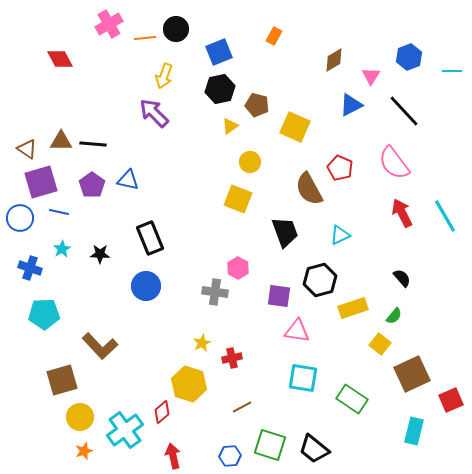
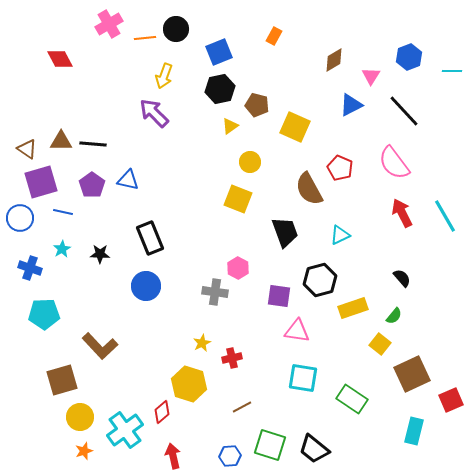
blue line at (59, 212): moved 4 px right
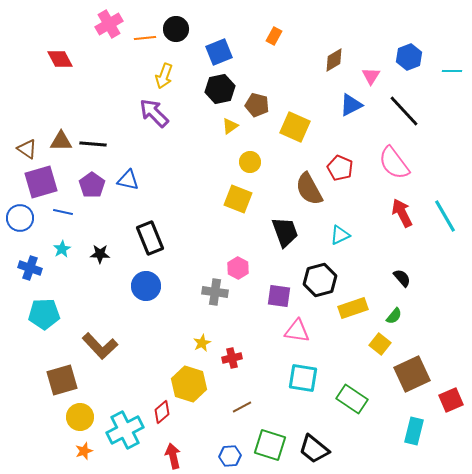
cyan cross at (125, 430): rotated 9 degrees clockwise
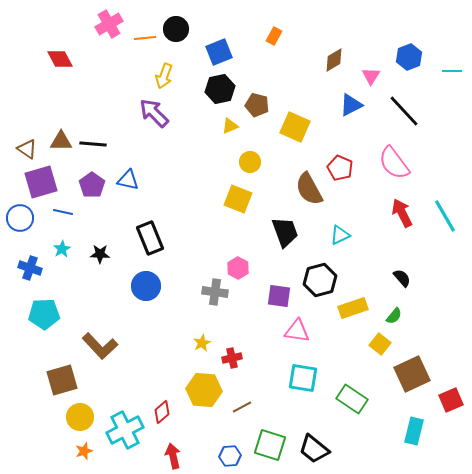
yellow triangle at (230, 126): rotated 12 degrees clockwise
yellow hexagon at (189, 384): moved 15 px right, 6 px down; rotated 12 degrees counterclockwise
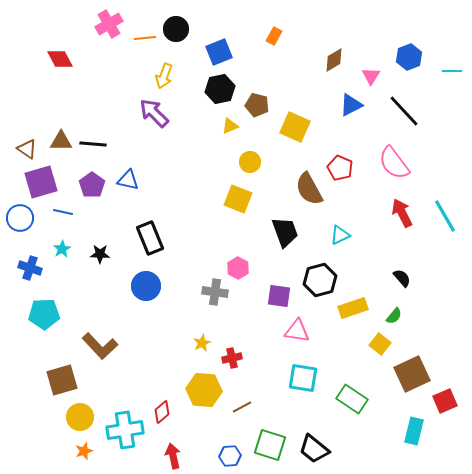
red square at (451, 400): moved 6 px left, 1 px down
cyan cross at (125, 430): rotated 18 degrees clockwise
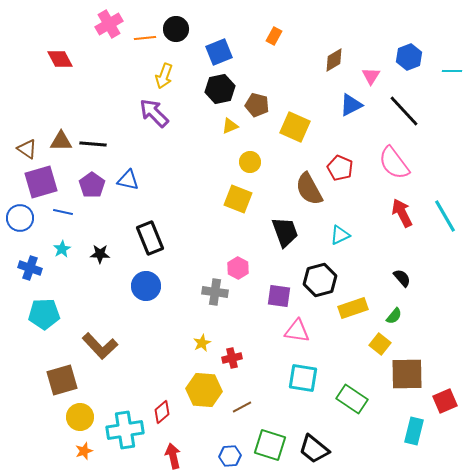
brown square at (412, 374): moved 5 px left; rotated 24 degrees clockwise
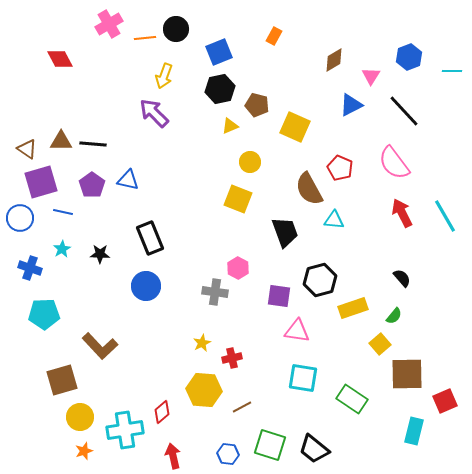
cyan triangle at (340, 235): moved 6 px left, 15 px up; rotated 30 degrees clockwise
yellow square at (380, 344): rotated 10 degrees clockwise
blue hexagon at (230, 456): moved 2 px left, 2 px up; rotated 10 degrees clockwise
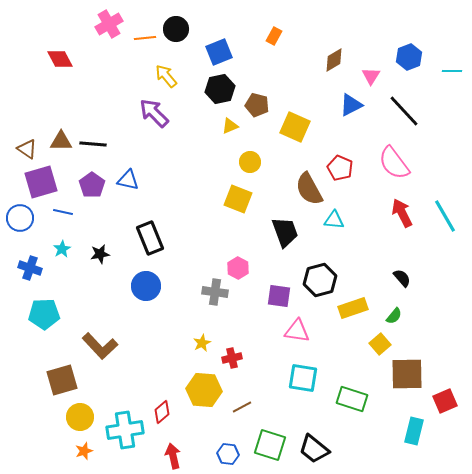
yellow arrow at (164, 76): moved 2 px right; rotated 120 degrees clockwise
black star at (100, 254): rotated 12 degrees counterclockwise
green rectangle at (352, 399): rotated 16 degrees counterclockwise
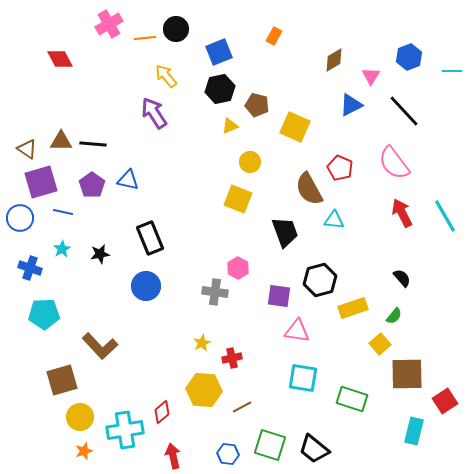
purple arrow at (154, 113): rotated 12 degrees clockwise
red square at (445, 401): rotated 10 degrees counterclockwise
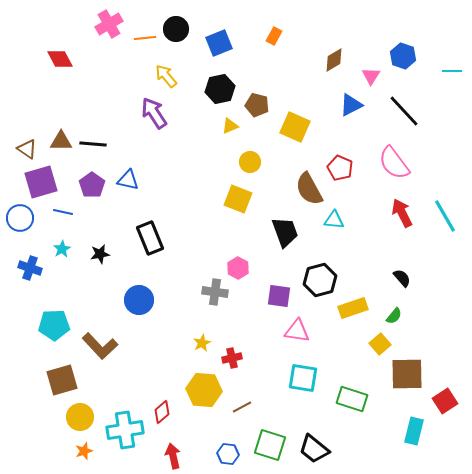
blue square at (219, 52): moved 9 px up
blue hexagon at (409, 57): moved 6 px left, 1 px up; rotated 20 degrees counterclockwise
blue circle at (146, 286): moved 7 px left, 14 px down
cyan pentagon at (44, 314): moved 10 px right, 11 px down
